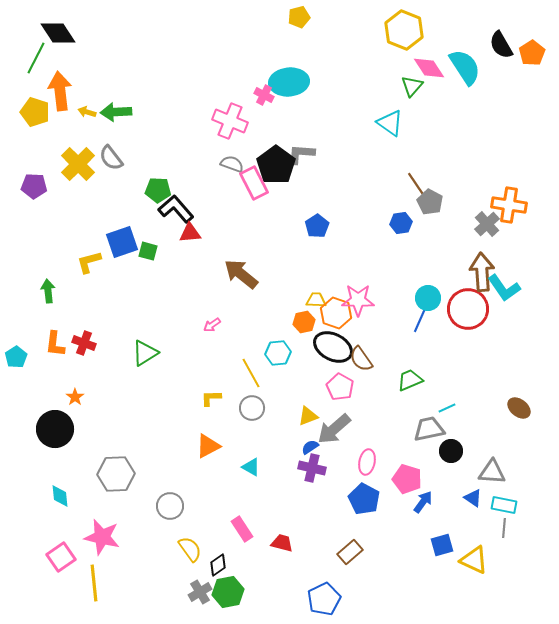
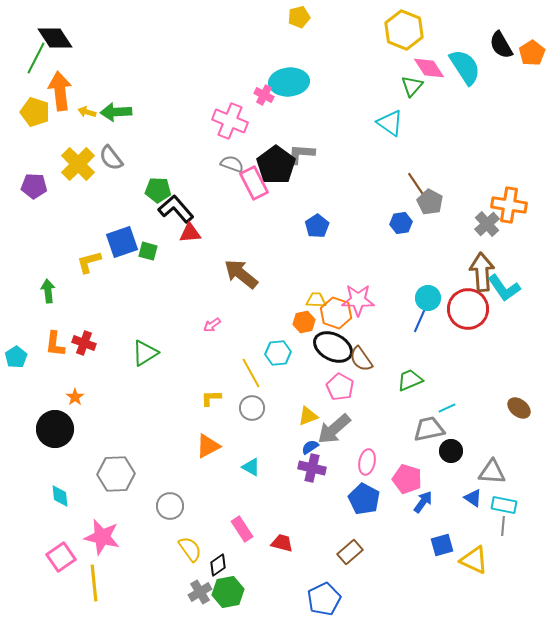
black diamond at (58, 33): moved 3 px left, 5 px down
gray line at (504, 528): moved 1 px left, 2 px up
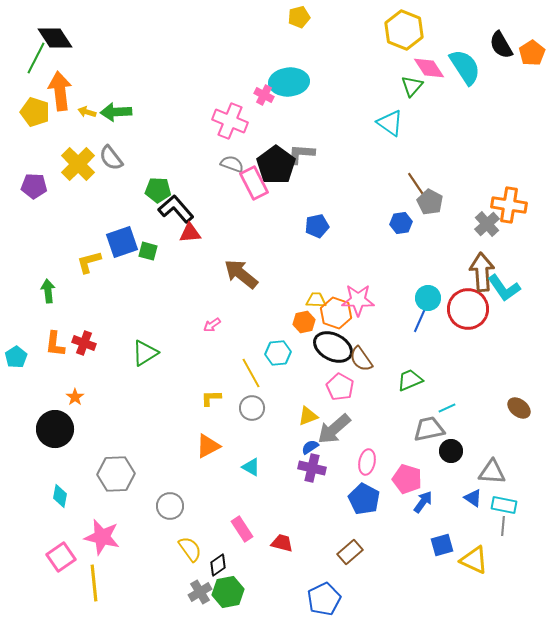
blue pentagon at (317, 226): rotated 20 degrees clockwise
cyan diamond at (60, 496): rotated 15 degrees clockwise
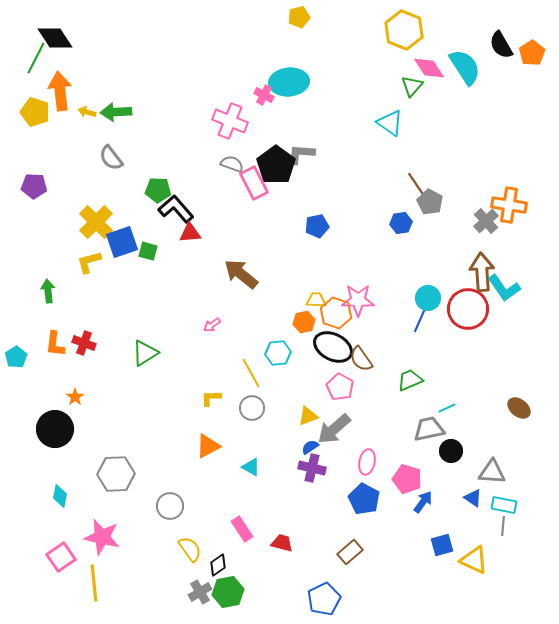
yellow cross at (78, 164): moved 18 px right, 58 px down
gray cross at (487, 224): moved 1 px left, 3 px up
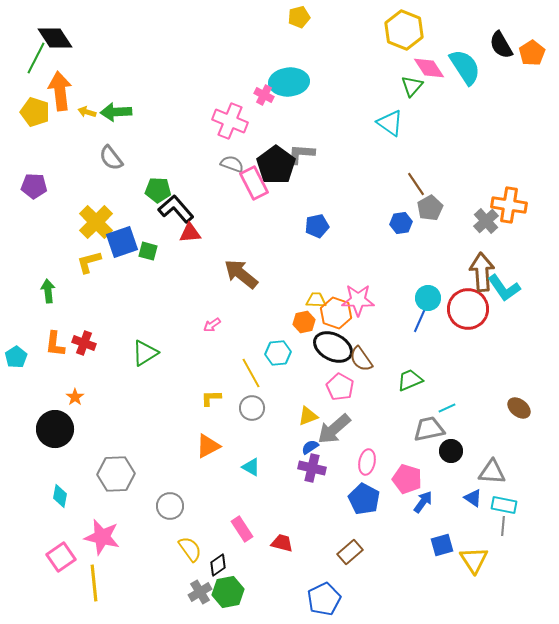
gray pentagon at (430, 202): moved 6 px down; rotated 15 degrees clockwise
yellow triangle at (474, 560): rotated 32 degrees clockwise
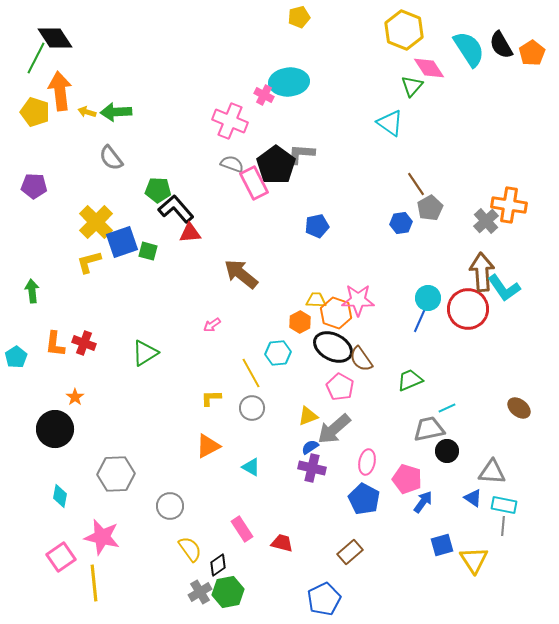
cyan semicircle at (465, 67): moved 4 px right, 18 px up
green arrow at (48, 291): moved 16 px left
orange hexagon at (304, 322): moved 4 px left; rotated 15 degrees counterclockwise
black circle at (451, 451): moved 4 px left
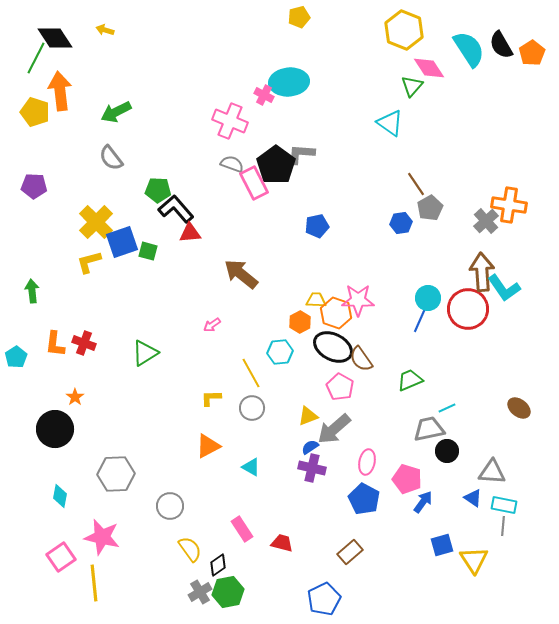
yellow arrow at (87, 112): moved 18 px right, 82 px up
green arrow at (116, 112): rotated 24 degrees counterclockwise
cyan hexagon at (278, 353): moved 2 px right, 1 px up
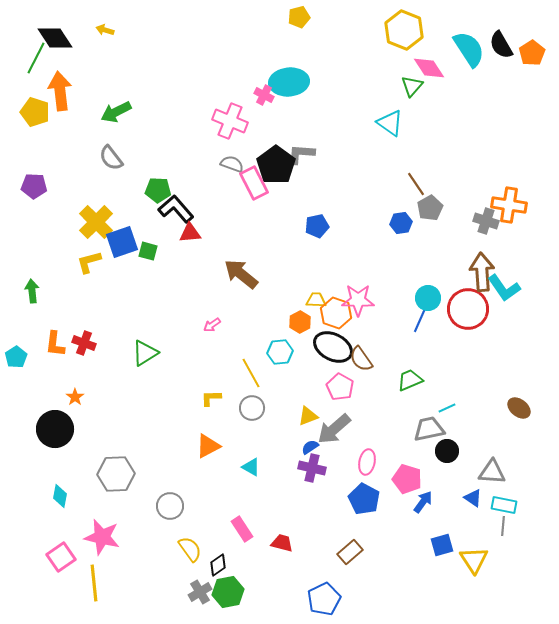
gray cross at (486, 221): rotated 30 degrees counterclockwise
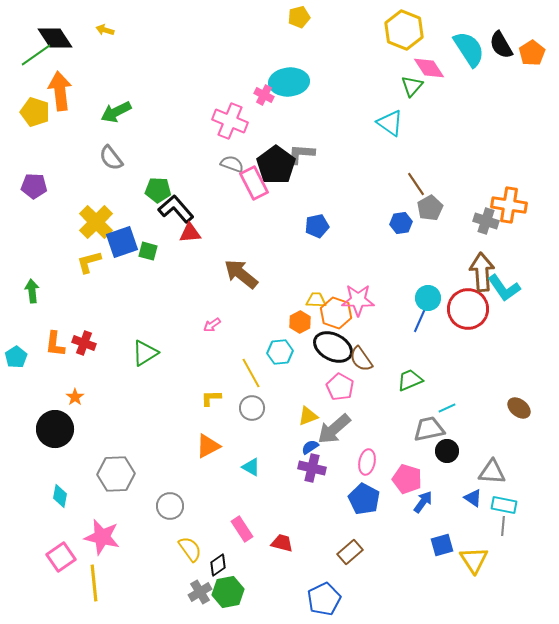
green line at (36, 58): moved 3 px up; rotated 28 degrees clockwise
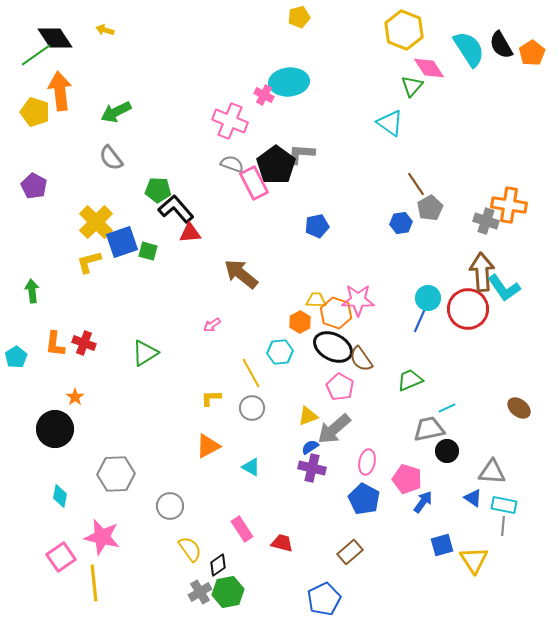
purple pentagon at (34, 186): rotated 25 degrees clockwise
